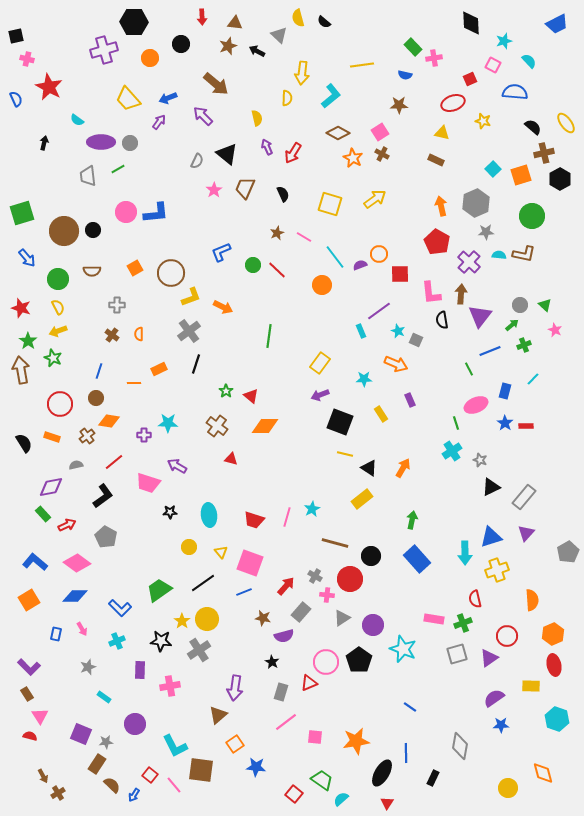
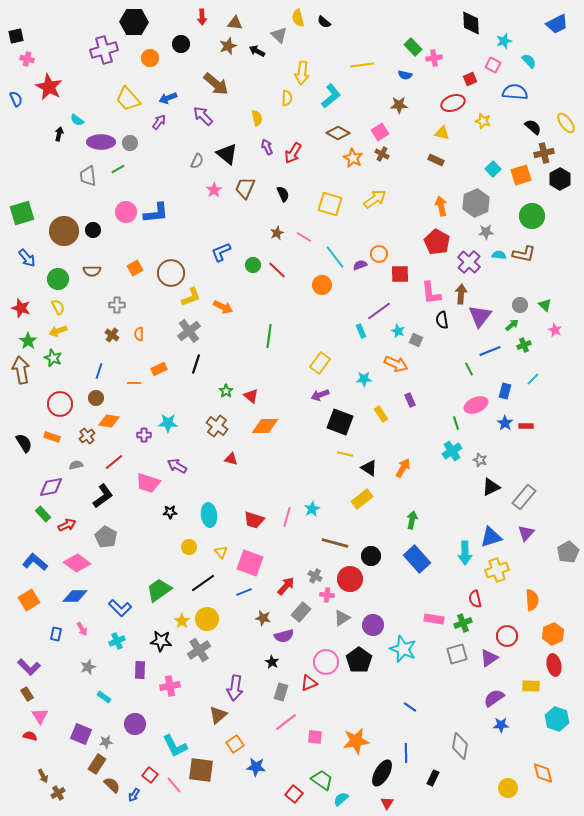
black arrow at (44, 143): moved 15 px right, 9 px up
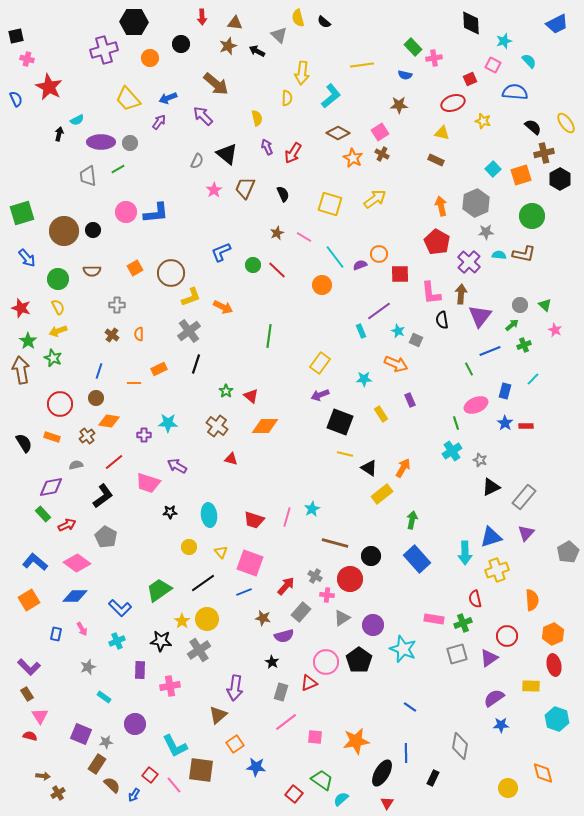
cyan semicircle at (77, 120): rotated 64 degrees counterclockwise
yellow rectangle at (362, 499): moved 20 px right, 5 px up
brown arrow at (43, 776): rotated 56 degrees counterclockwise
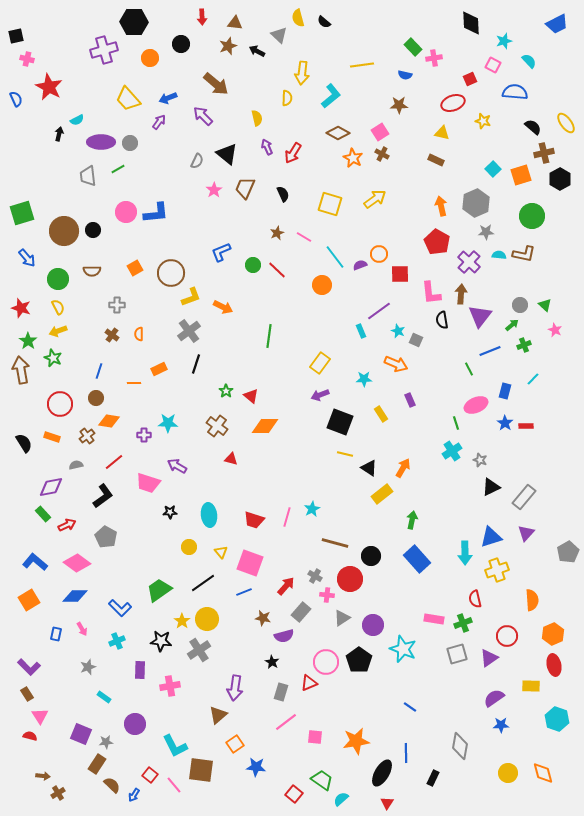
yellow circle at (508, 788): moved 15 px up
